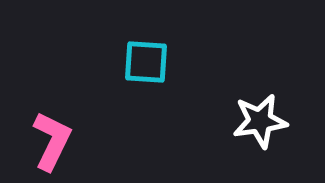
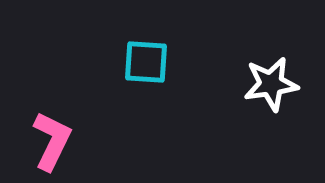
white star: moved 11 px right, 37 px up
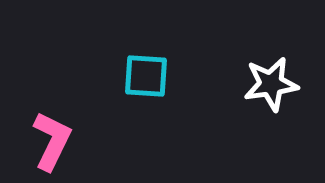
cyan square: moved 14 px down
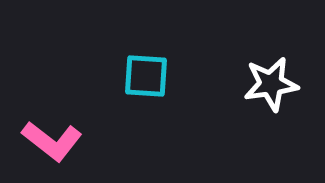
pink L-shape: rotated 102 degrees clockwise
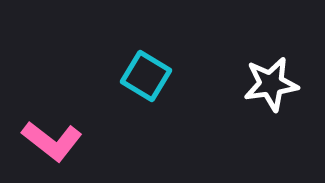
cyan square: rotated 27 degrees clockwise
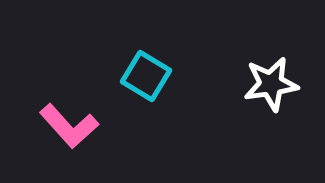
pink L-shape: moved 17 px right, 15 px up; rotated 10 degrees clockwise
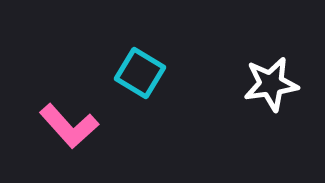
cyan square: moved 6 px left, 3 px up
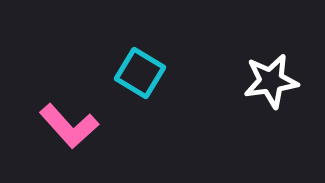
white star: moved 3 px up
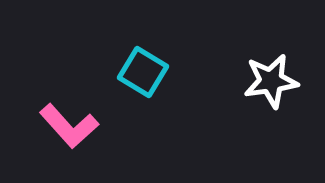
cyan square: moved 3 px right, 1 px up
